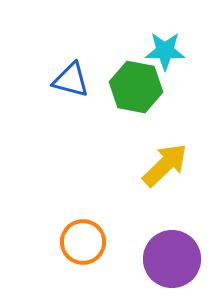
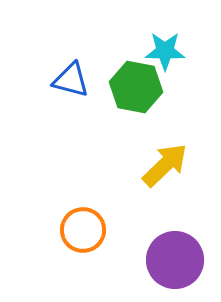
orange circle: moved 12 px up
purple circle: moved 3 px right, 1 px down
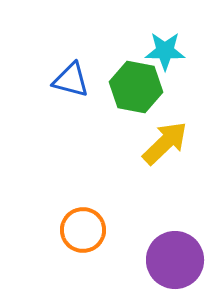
yellow arrow: moved 22 px up
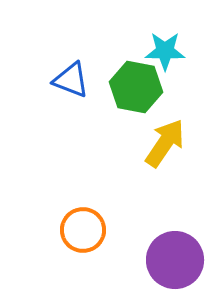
blue triangle: rotated 6 degrees clockwise
yellow arrow: rotated 12 degrees counterclockwise
